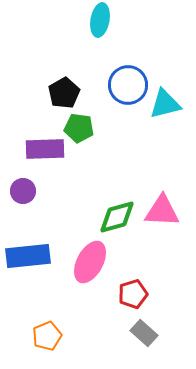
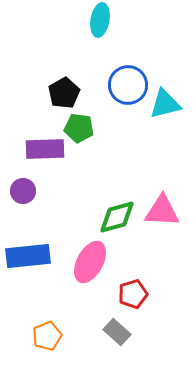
gray rectangle: moved 27 px left, 1 px up
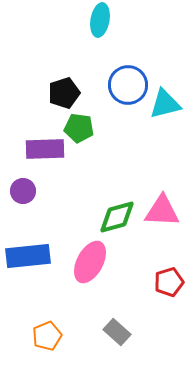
black pentagon: rotated 12 degrees clockwise
red pentagon: moved 36 px right, 12 px up
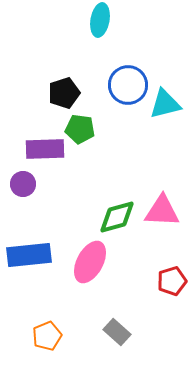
green pentagon: moved 1 px right, 1 px down
purple circle: moved 7 px up
blue rectangle: moved 1 px right, 1 px up
red pentagon: moved 3 px right, 1 px up
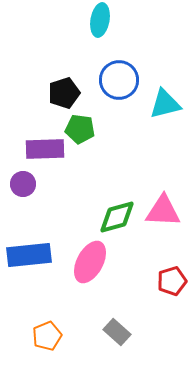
blue circle: moved 9 px left, 5 px up
pink triangle: moved 1 px right
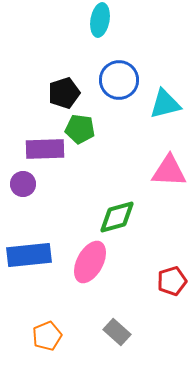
pink triangle: moved 6 px right, 40 px up
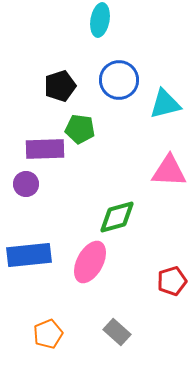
black pentagon: moved 4 px left, 7 px up
purple circle: moved 3 px right
orange pentagon: moved 1 px right, 2 px up
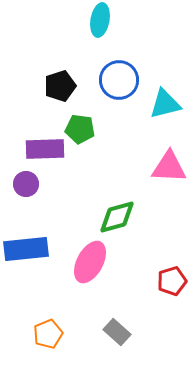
pink triangle: moved 4 px up
blue rectangle: moved 3 px left, 6 px up
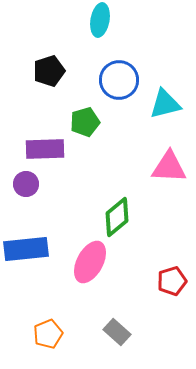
black pentagon: moved 11 px left, 15 px up
green pentagon: moved 5 px right, 7 px up; rotated 24 degrees counterclockwise
green diamond: rotated 24 degrees counterclockwise
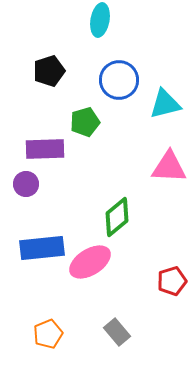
blue rectangle: moved 16 px right, 1 px up
pink ellipse: rotated 30 degrees clockwise
gray rectangle: rotated 8 degrees clockwise
